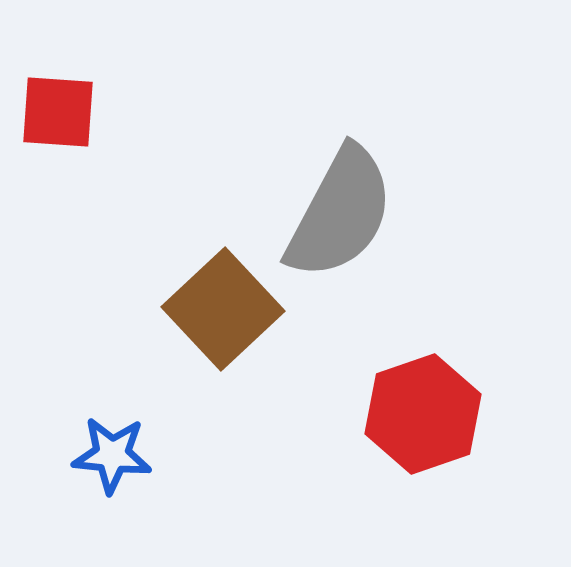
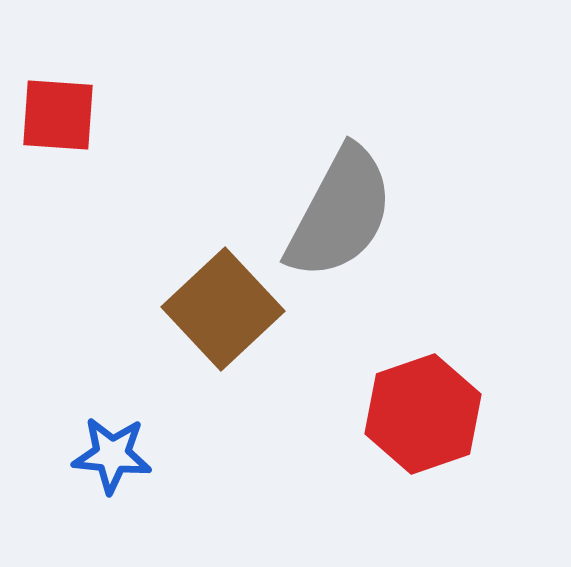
red square: moved 3 px down
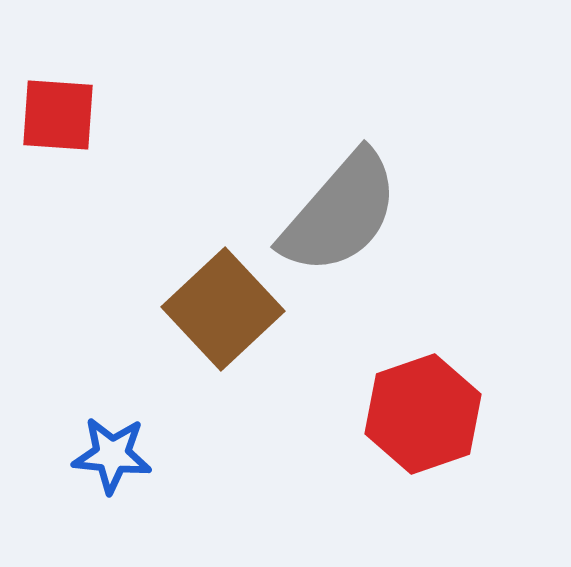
gray semicircle: rotated 13 degrees clockwise
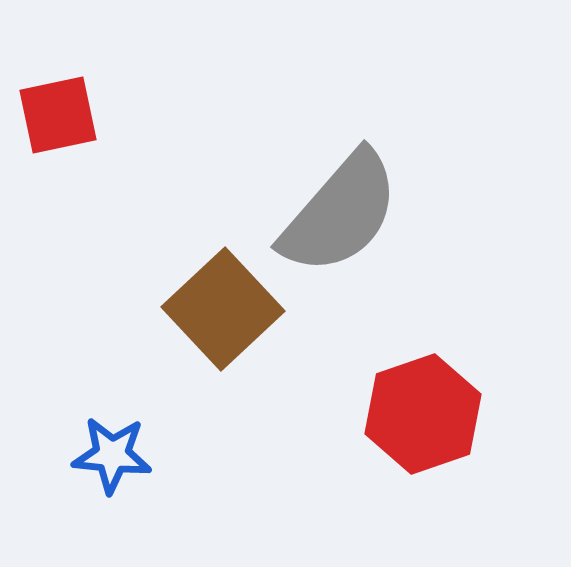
red square: rotated 16 degrees counterclockwise
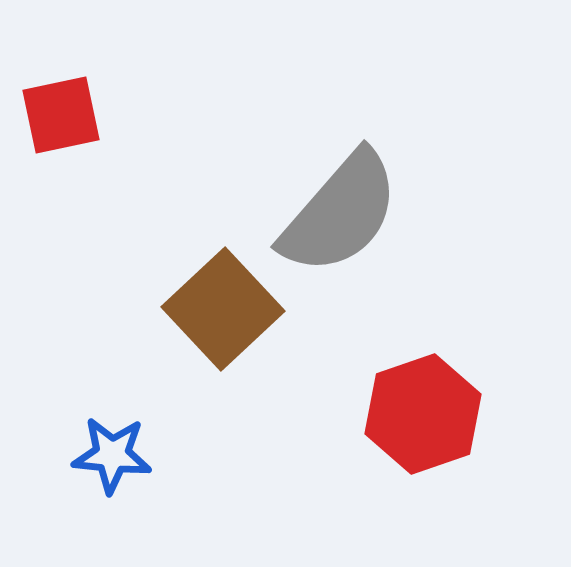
red square: moved 3 px right
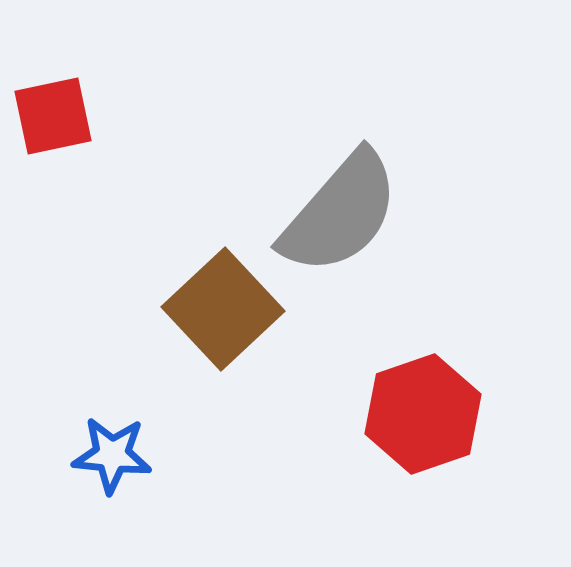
red square: moved 8 px left, 1 px down
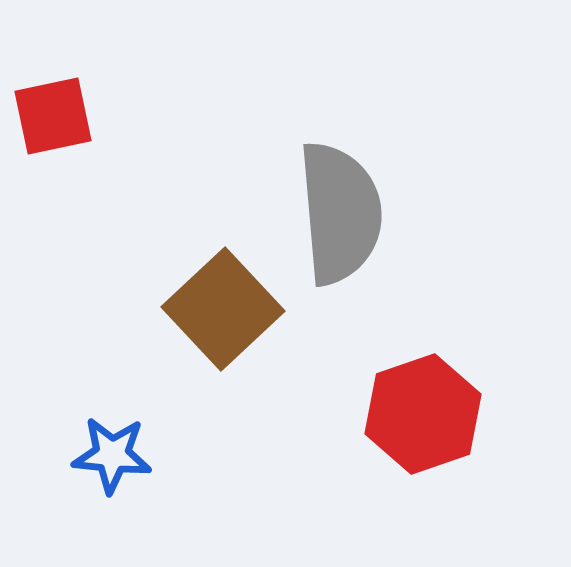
gray semicircle: rotated 46 degrees counterclockwise
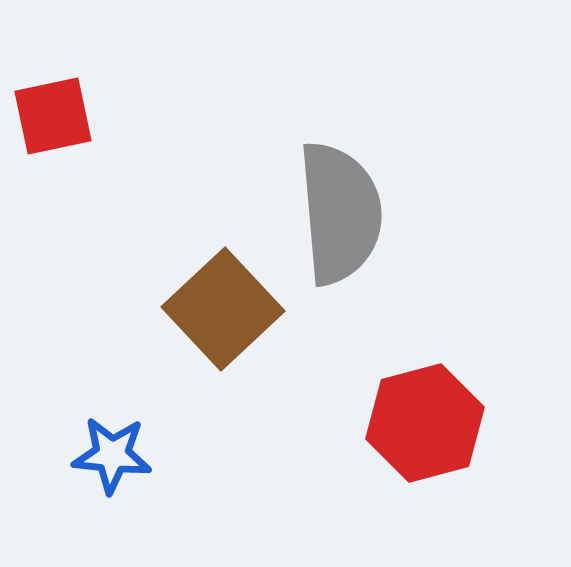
red hexagon: moved 2 px right, 9 px down; rotated 4 degrees clockwise
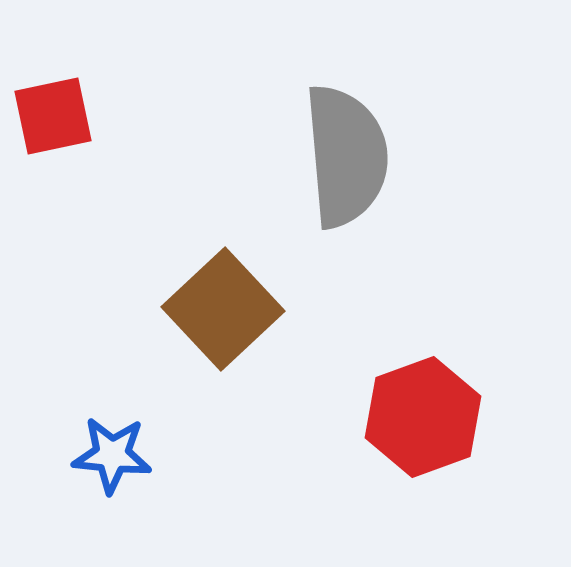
gray semicircle: moved 6 px right, 57 px up
red hexagon: moved 2 px left, 6 px up; rotated 5 degrees counterclockwise
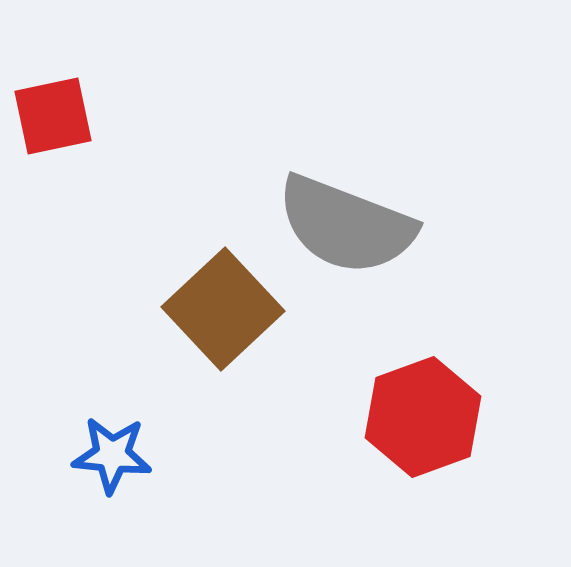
gray semicircle: moved 69 px down; rotated 116 degrees clockwise
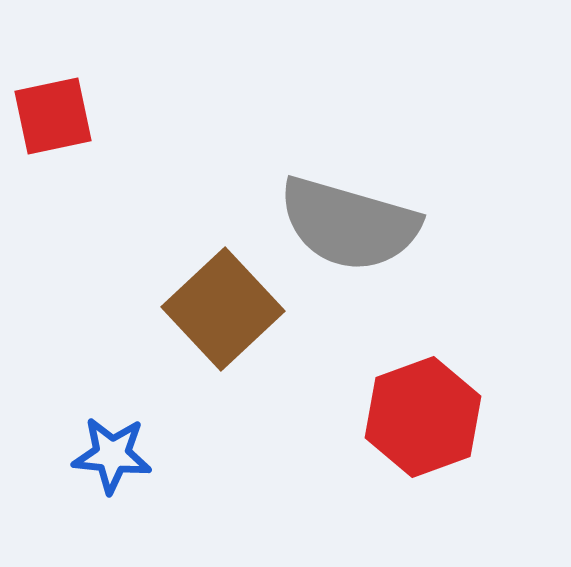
gray semicircle: moved 3 px right, 1 px up; rotated 5 degrees counterclockwise
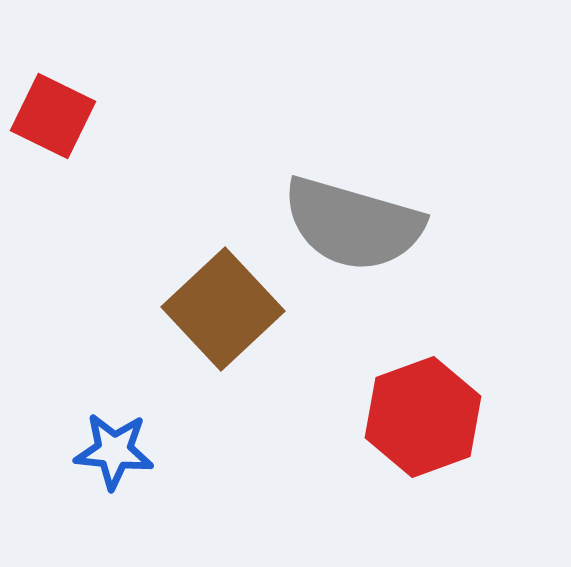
red square: rotated 38 degrees clockwise
gray semicircle: moved 4 px right
blue star: moved 2 px right, 4 px up
